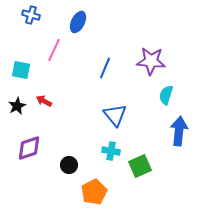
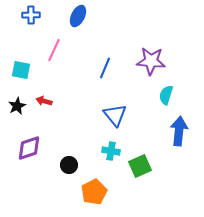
blue cross: rotated 18 degrees counterclockwise
blue ellipse: moved 6 px up
red arrow: rotated 14 degrees counterclockwise
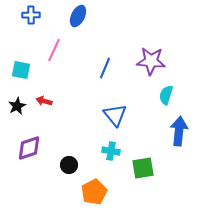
green square: moved 3 px right, 2 px down; rotated 15 degrees clockwise
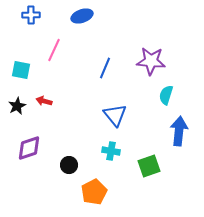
blue ellipse: moved 4 px right; rotated 45 degrees clockwise
green square: moved 6 px right, 2 px up; rotated 10 degrees counterclockwise
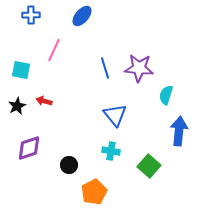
blue ellipse: rotated 30 degrees counterclockwise
purple star: moved 12 px left, 7 px down
blue line: rotated 40 degrees counterclockwise
green square: rotated 30 degrees counterclockwise
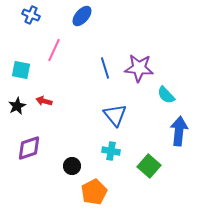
blue cross: rotated 24 degrees clockwise
cyan semicircle: rotated 60 degrees counterclockwise
black circle: moved 3 px right, 1 px down
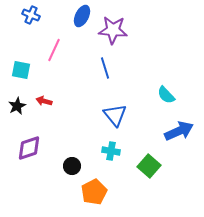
blue ellipse: rotated 15 degrees counterclockwise
purple star: moved 26 px left, 38 px up
blue arrow: rotated 60 degrees clockwise
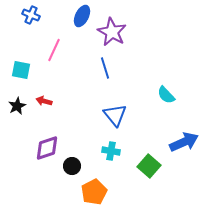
purple star: moved 1 px left, 2 px down; rotated 24 degrees clockwise
blue arrow: moved 5 px right, 11 px down
purple diamond: moved 18 px right
